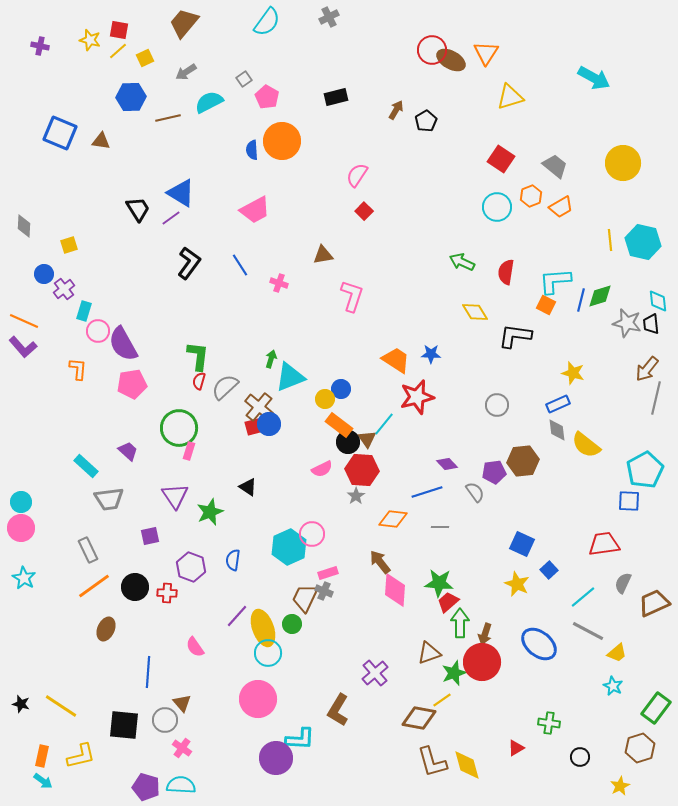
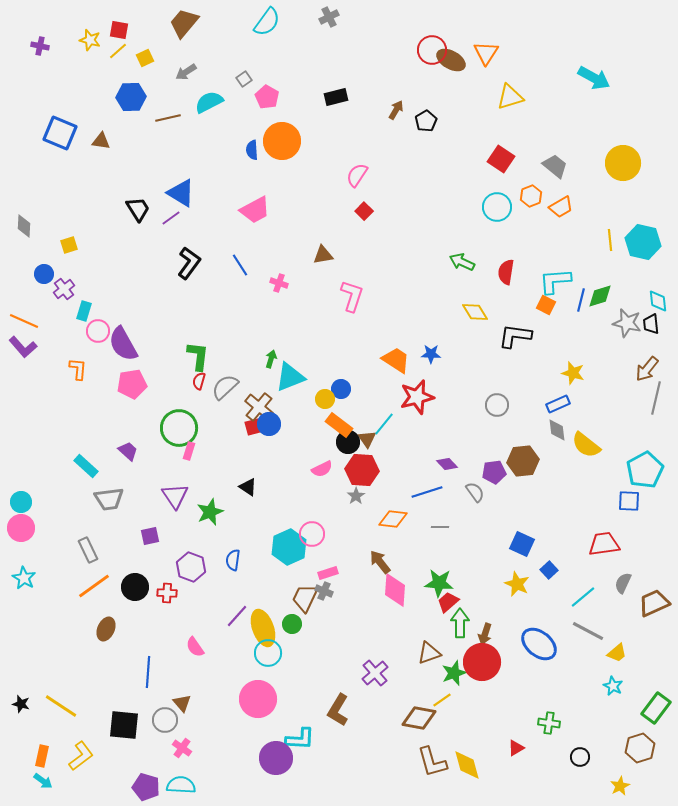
yellow L-shape at (81, 756): rotated 24 degrees counterclockwise
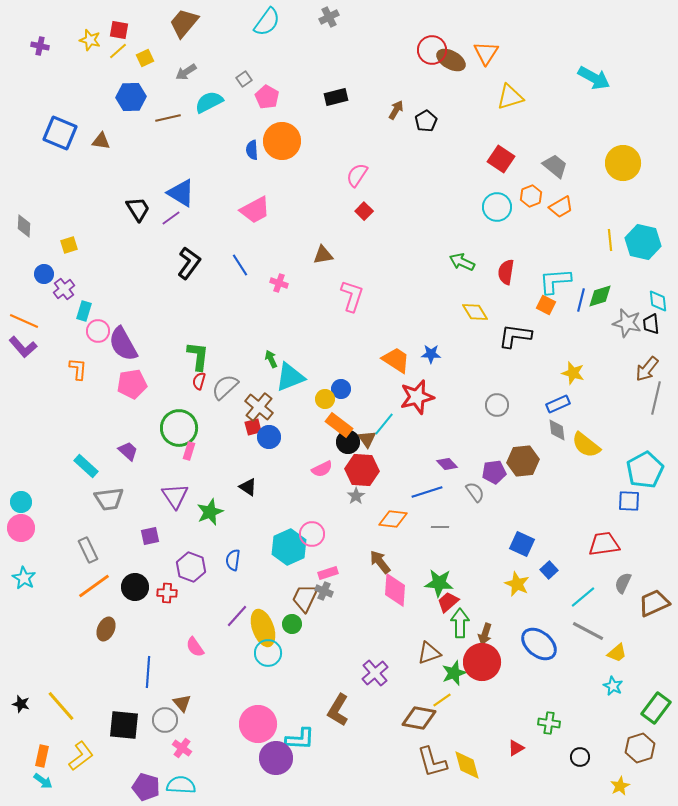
green arrow at (271, 359): rotated 42 degrees counterclockwise
blue circle at (269, 424): moved 13 px down
pink circle at (258, 699): moved 25 px down
yellow line at (61, 706): rotated 16 degrees clockwise
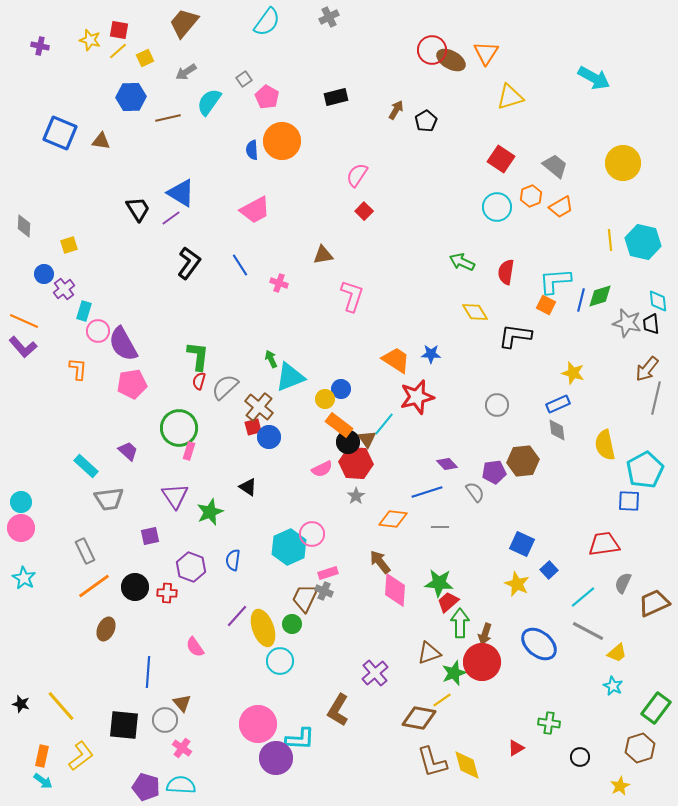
cyan semicircle at (209, 102): rotated 28 degrees counterclockwise
yellow semicircle at (586, 445): moved 19 px right; rotated 40 degrees clockwise
red hexagon at (362, 470): moved 6 px left, 7 px up
gray rectangle at (88, 550): moved 3 px left, 1 px down
cyan circle at (268, 653): moved 12 px right, 8 px down
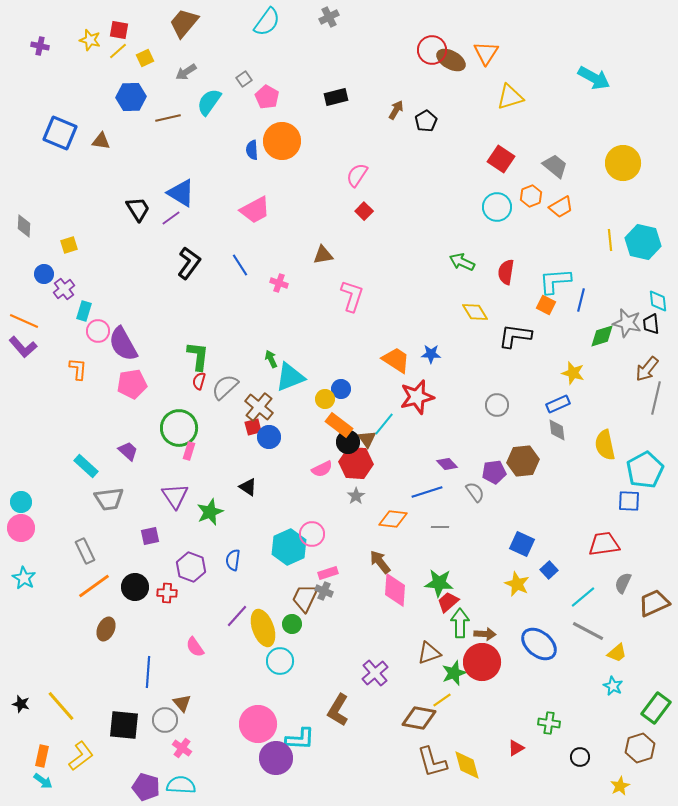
green diamond at (600, 296): moved 2 px right, 40 px down
brown arrow at (485, 634): rotated 105 degrees counterclockwise
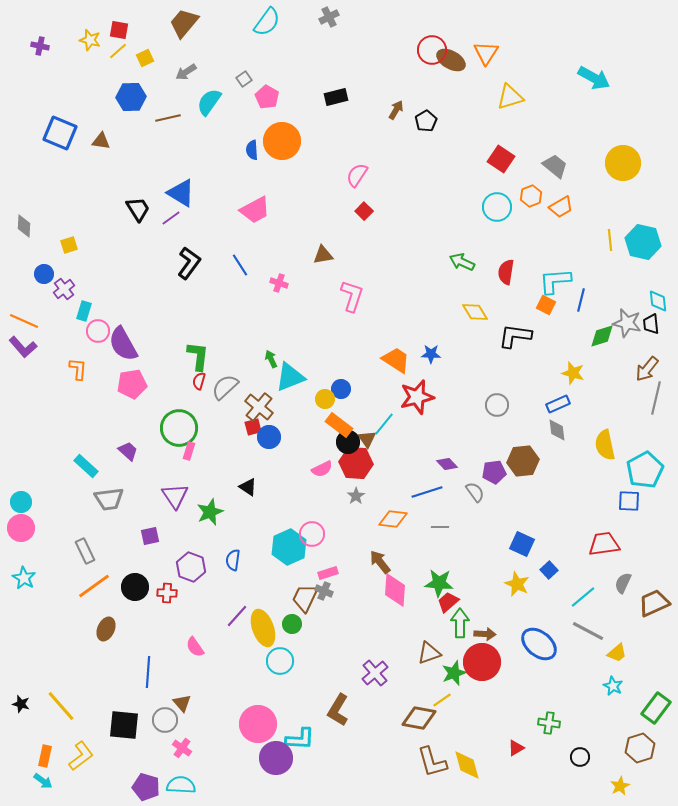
orange rectangle at (42, 756): moved 3 px right
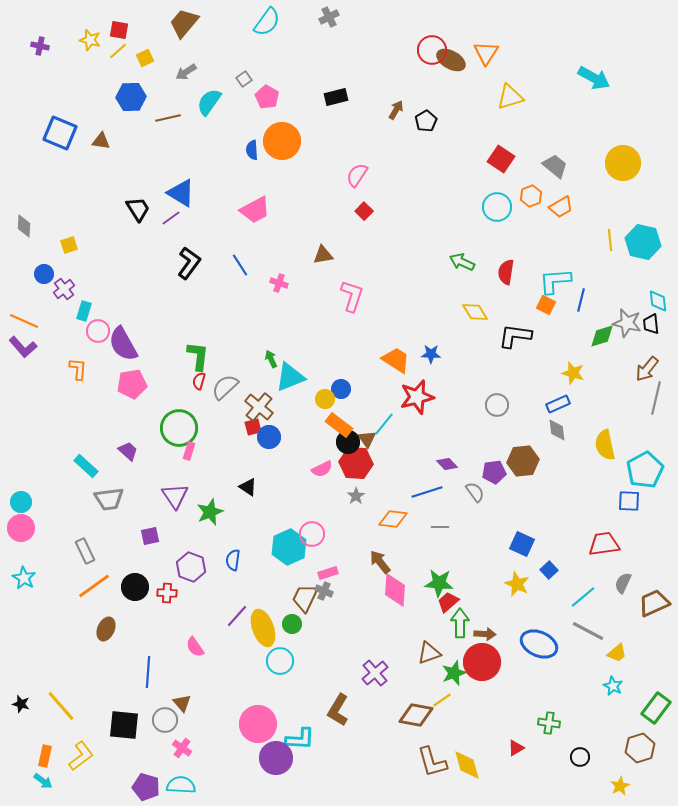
blue ellipse at (539, 644): rotated 15 degrees counterclockwise
brown diamond at (419, 718): moved 3 px left, 3 px up
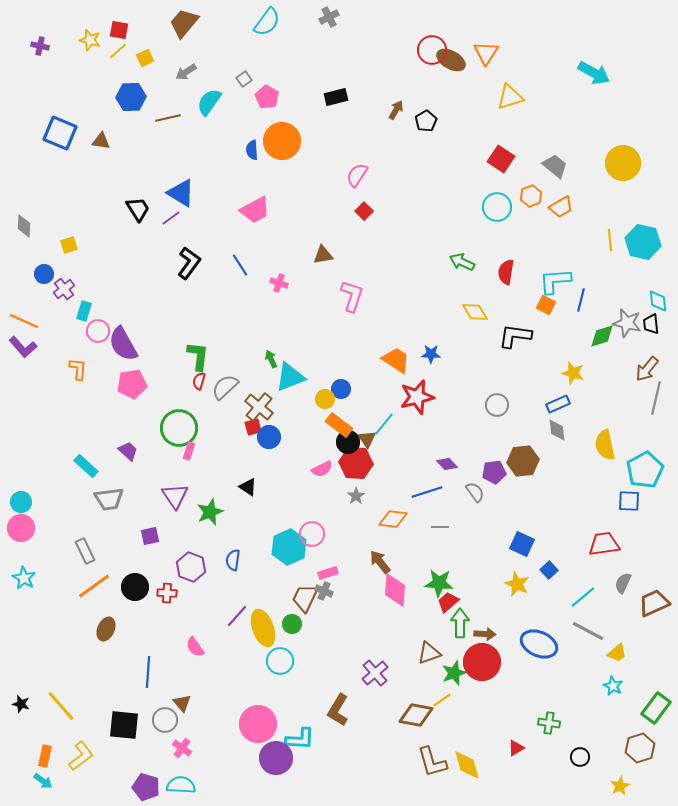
cyan arrow at (594, 78): moved 5 px up
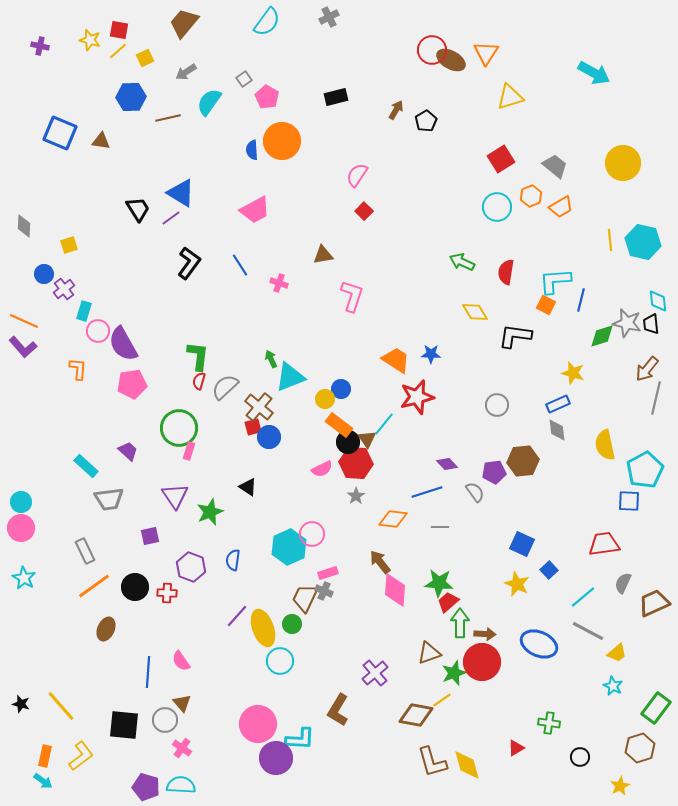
red square at (501, 159): rotated 24 degrees clockwise
pink semicircle at (195, 647): moved 14 px left, 14 px down
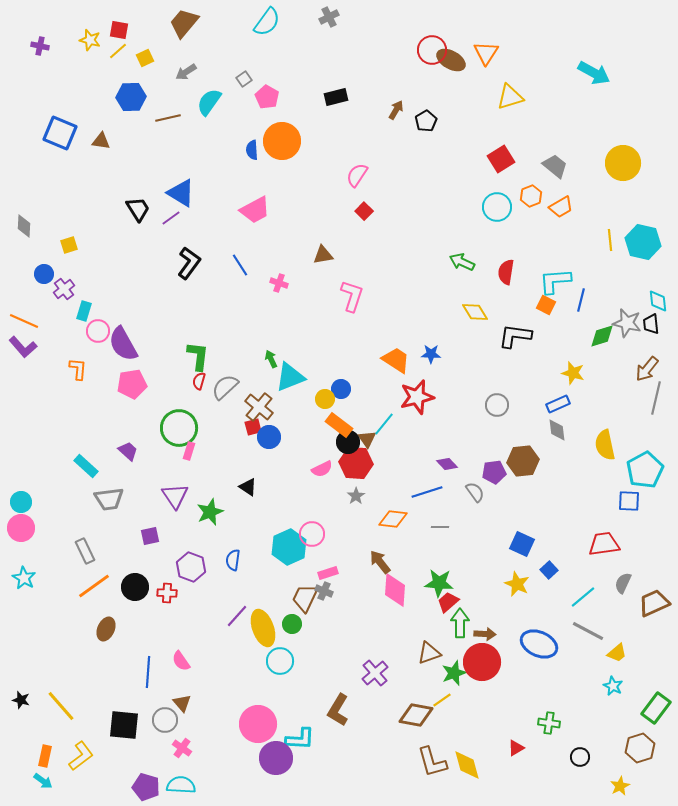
black star at (21, 704): moved 4 px up
